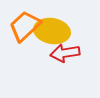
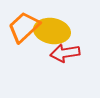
orange trapezoid: moved 1 px left, 1 px down
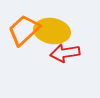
orange trapezoid: moved 3 px down
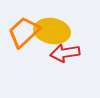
orange trapezoid: moved 2 px down
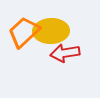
yellow ellipse: moved 1 px left; rotated 12 degrees counterclockwise
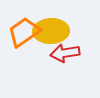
orange trapezoid: rotated 8 degrees clockwise
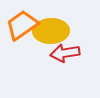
orange trapezoid: moved 2 px left, 7 px up
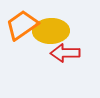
red arrow: rotated 8 degrees clockwise
